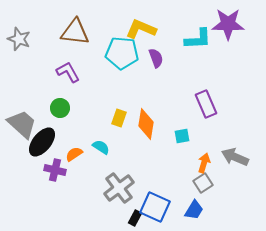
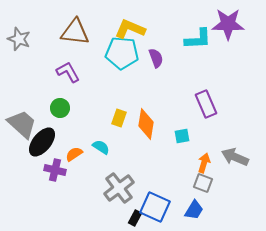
yellow L-shape: moved 11 px left
gray square: rotated 36 degrees counterclockwise
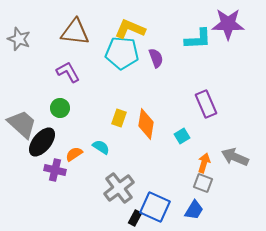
cyan square: rotated 21 degrees counterclockwise
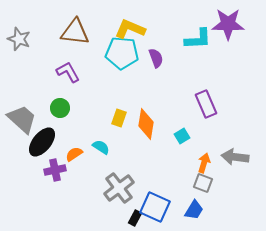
gray trapezoid: moved 5 px up
gray arrow: rotated 16 degrees counterclockwise
purple cross: rotated 25 degrees counterclockwise
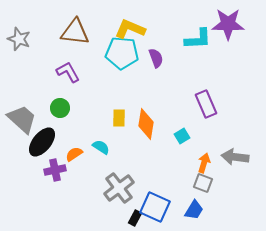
yellow rectangle: rotated 18 degrees counterclockwise
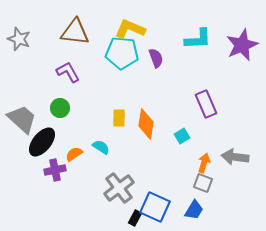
purple star: moved 14 px right, 21 px down; rotated 24 degrees counterclockwise
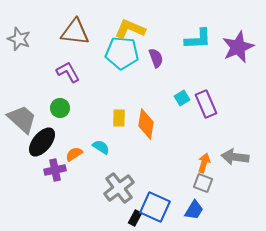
purple star: moved 4 px left, 2 px down
cyan square: moved 38 px up
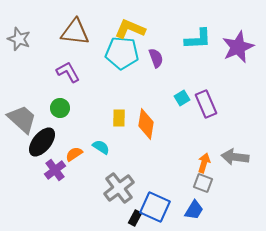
purple cross: rotated 25 degrees counterclockwise
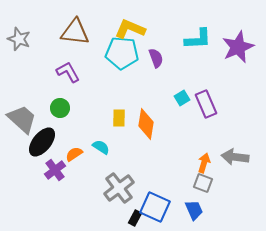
blue trapezoid: rotated 55 degrees counterclockwise
